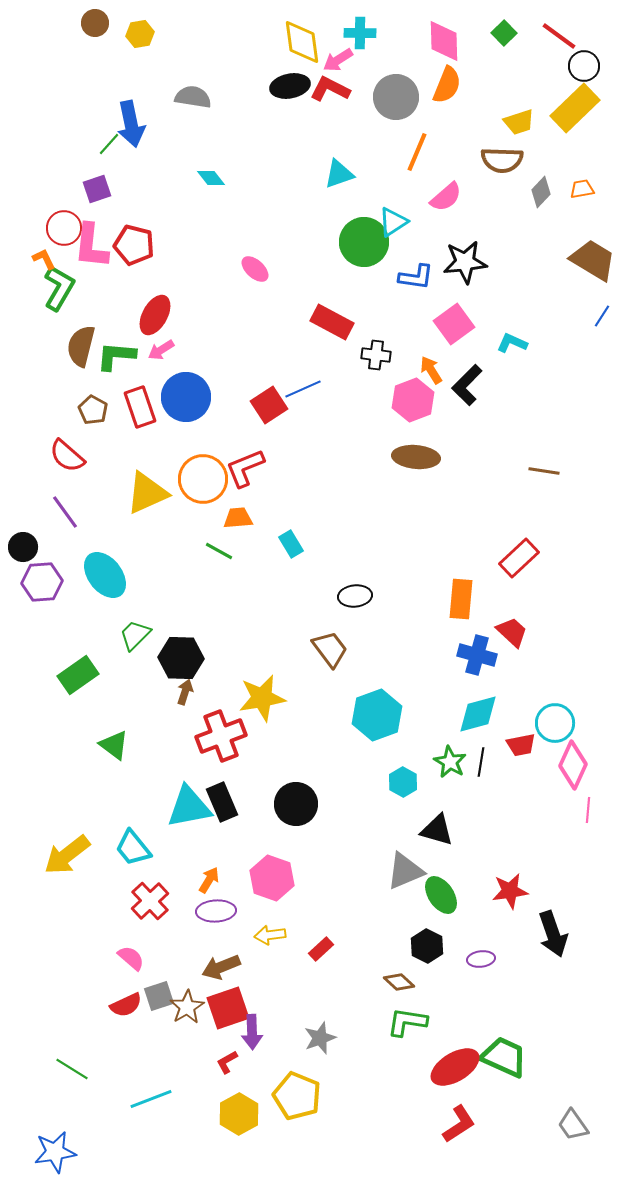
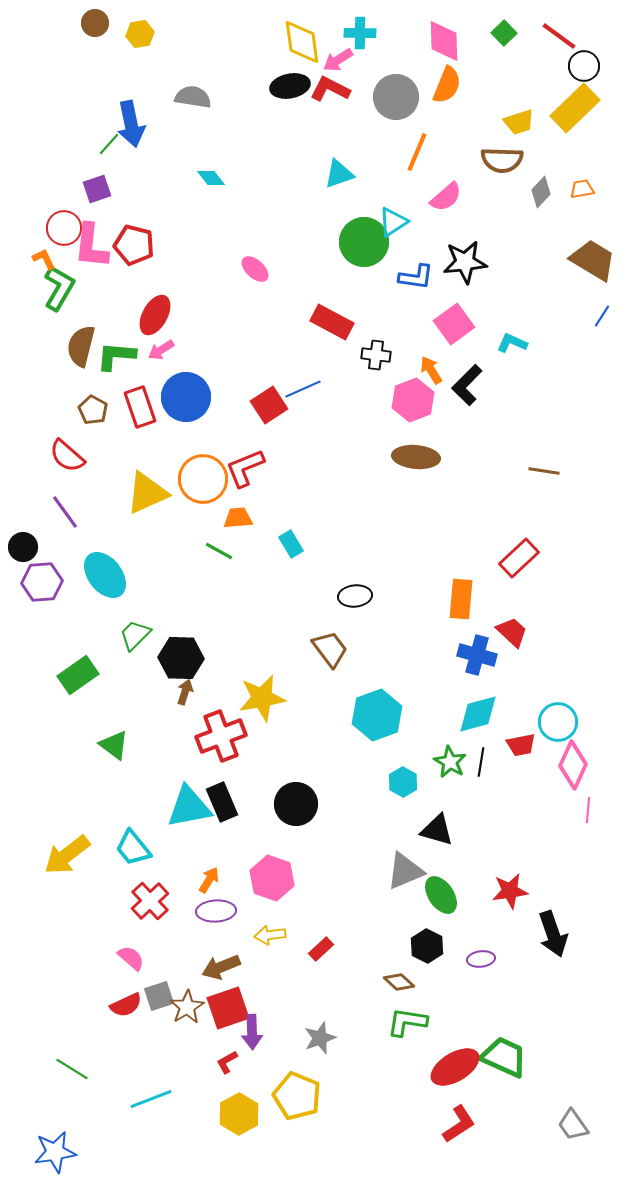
cyan circle at (555, 723): moved 3 px right, 1 px up
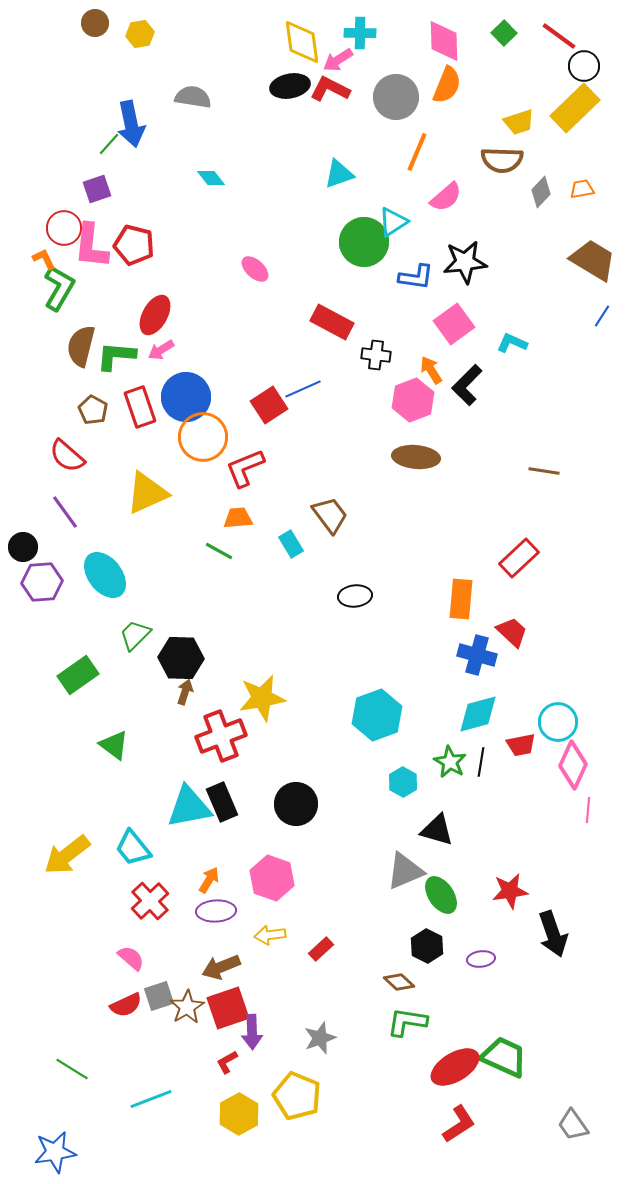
orange circle at (203, 479): moved 42 px up
brown trapezoid at (330, 649): moved 134 px up
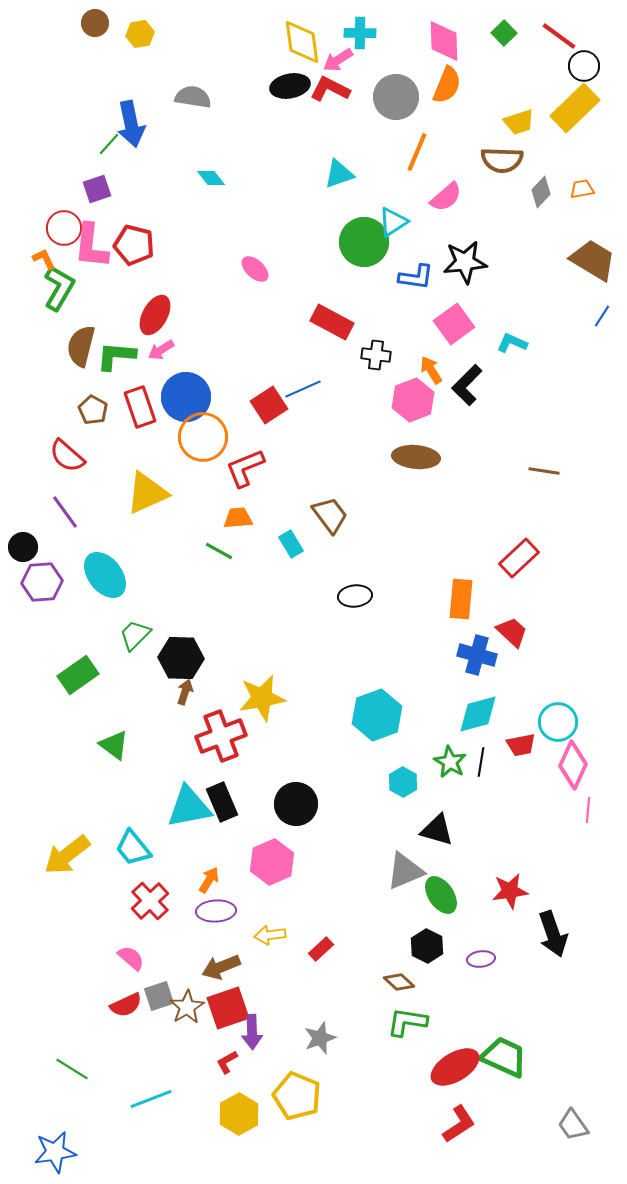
pink hexagon at (272, 878): moved 16 px up; rotated 18 degrees clockwise
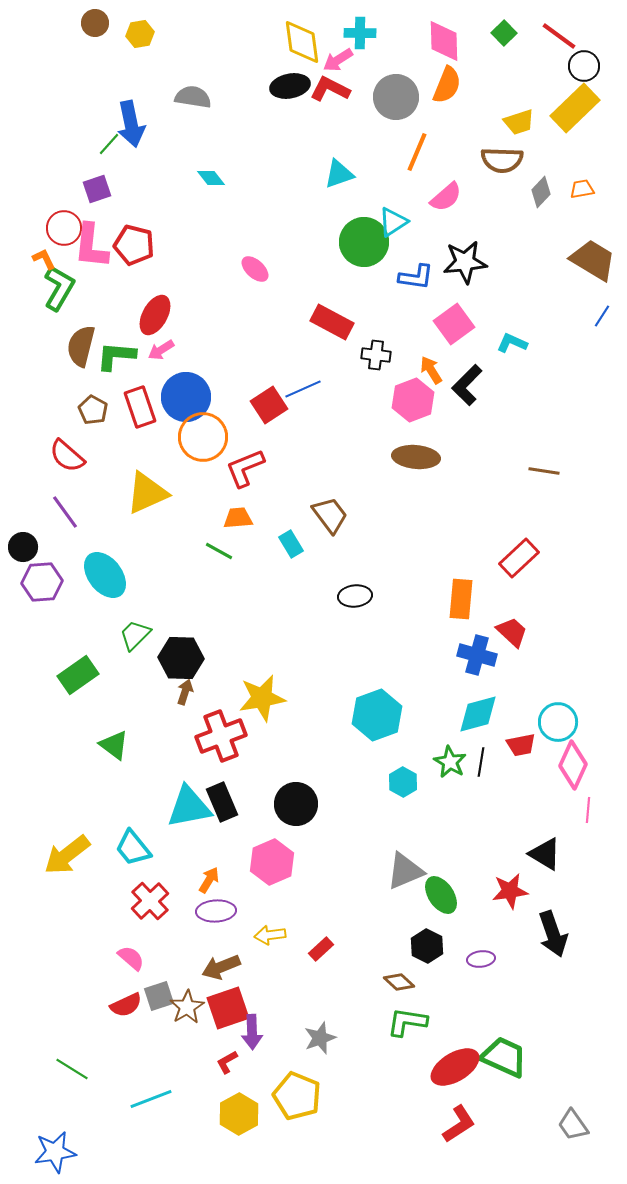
black triangle at (437, 830): moved 108 px right, 24 px down; rotated 15 degrees clockwise
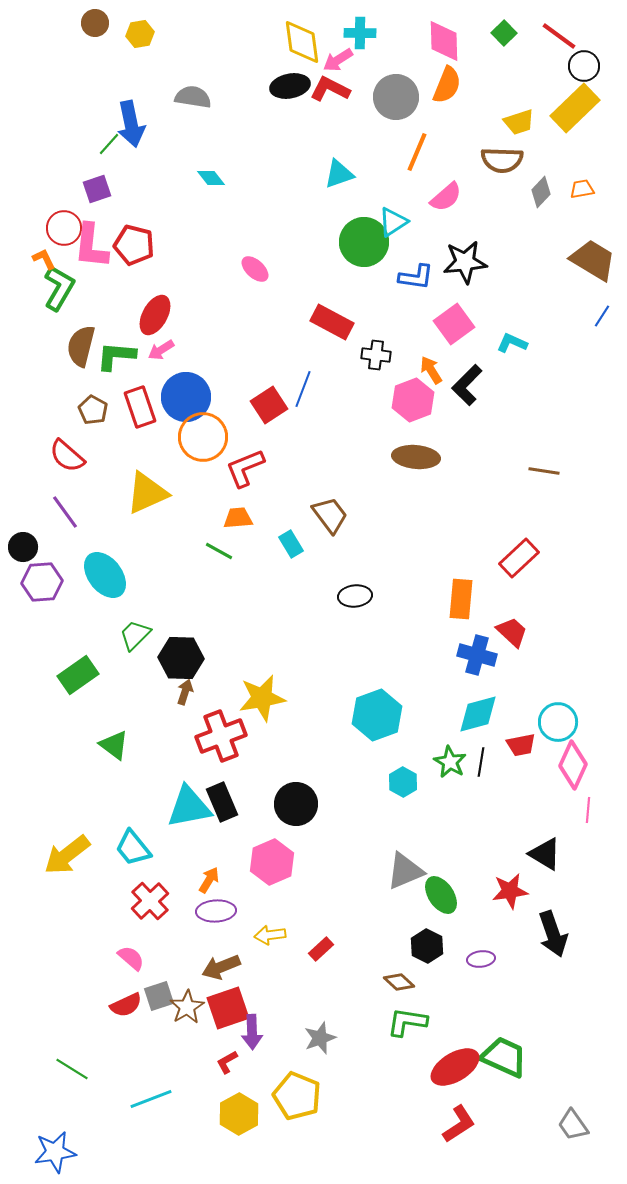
blue line at (303, 389): rotated 45 degrees counterclockwise
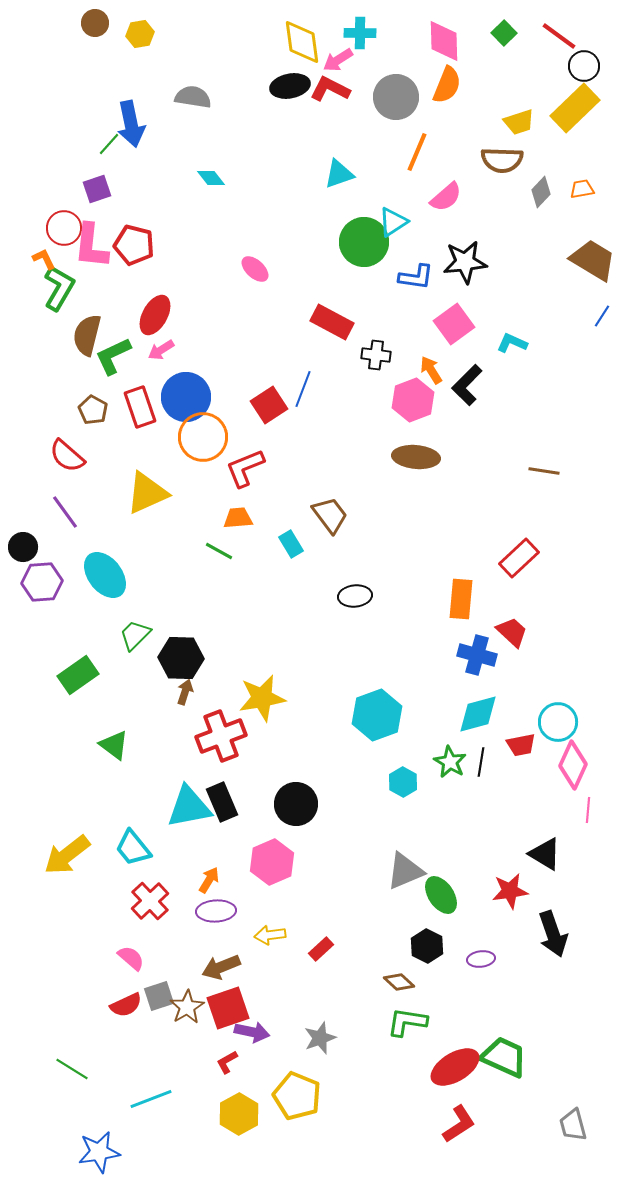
brown semicircle at (81, 346): moved 6 px right, 11 px up
green L-shape at (116, 356): moved 3 px left; rotated 30 degrees counterclockwise
purple arrow at (252, 1032): rotated 76 degrees counterclockwise
gray trapezoid at (573, 1125): rotated 20 degrees clockwise
blue star at (55, 1152): moved 44 px right
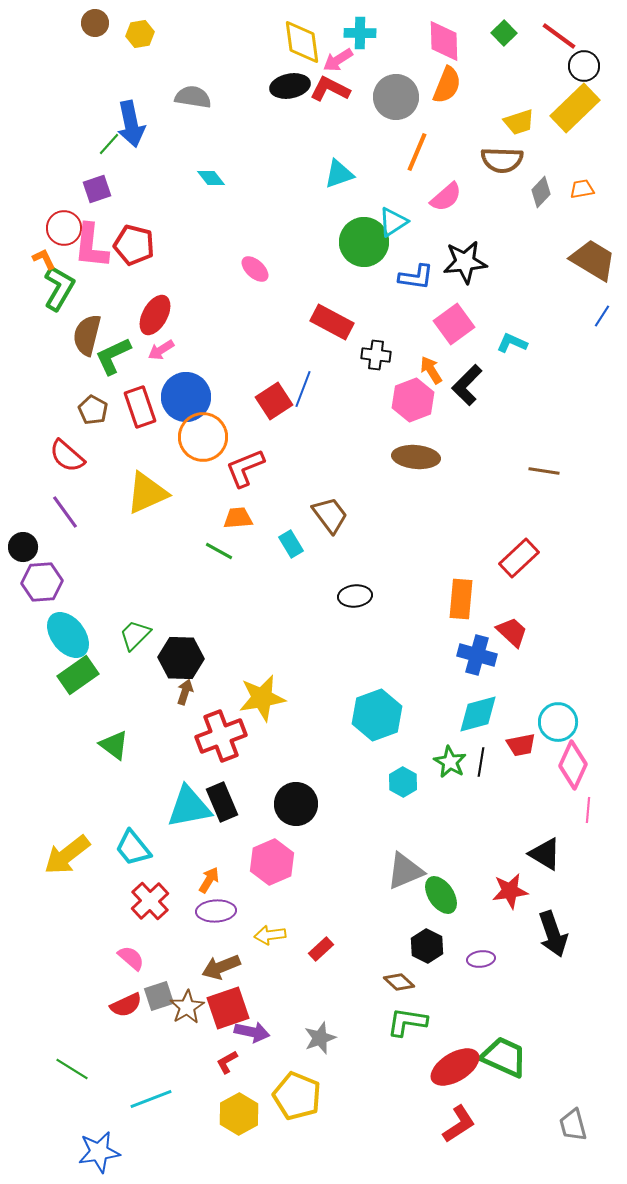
red square at (269, 405): moved 5 px right, 4 px up
cyan ellipse at (105, 575): moved 37 px left, 60 px down
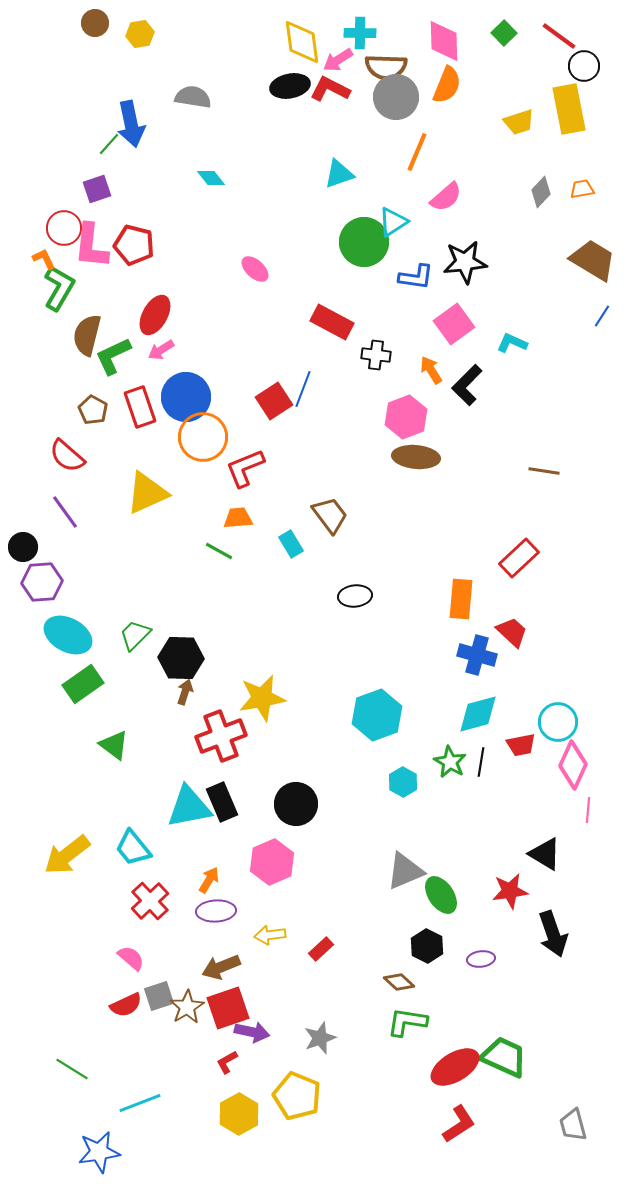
yellow rectangle at (575, 108): moved 6 px left, 1 px down; rotated 57 degrees counterclockwise
brown semicircle at (502, 160): moved 116 px left, 93 px up
pink hexagon at (413, 400): moved 7 px left, 17 px down
cyan ellipse at (68, 635): rotated 24 degrees counterclockwise
green rectangle at (78, 675): moved 5 px right, 9 px down
cyan line at (151, 1099): moved 11 px left, 4 px down
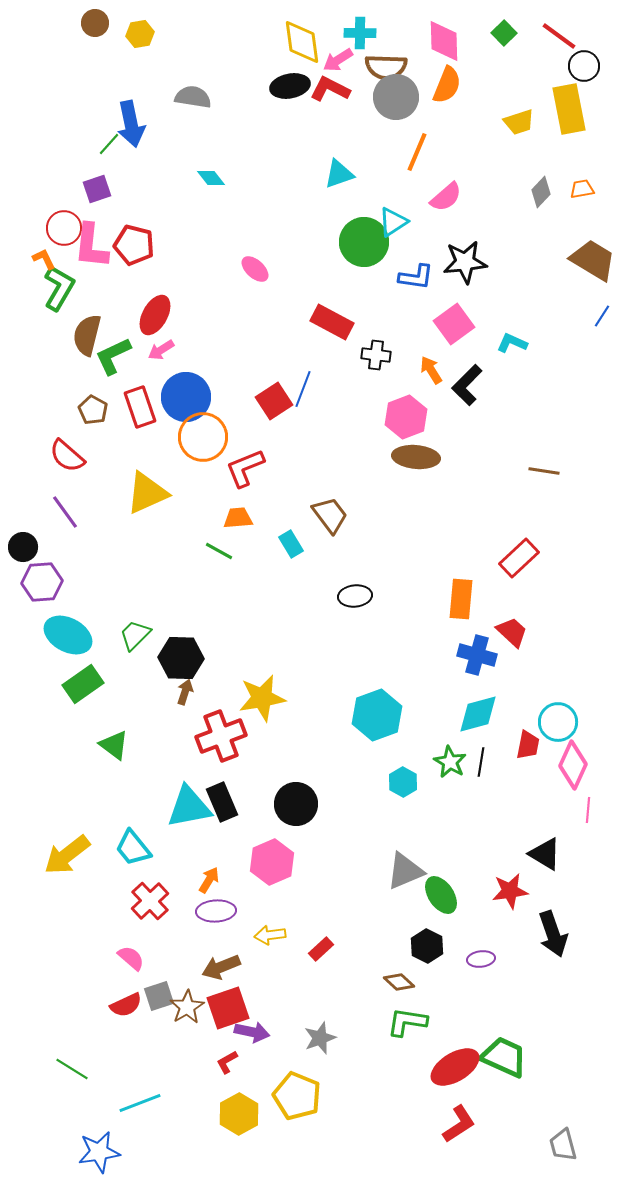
red trapezoid at (521, 745): moved 7 px right; rotated 68 degrees counterclockwise
gray trapezoid at (573, 1125): moved 10 px left, 20 px down
